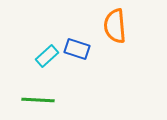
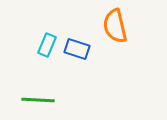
orange semicircle: rotated 8 degrees counterclockwise
cyan rectangle: moved 11 px up; rotated 25 degrees counterclockwise
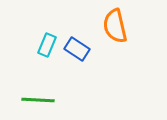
blue rectangle: rotated 15 degrees clockwise
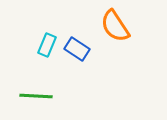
orange semicircle: rotated 20 degrees counterclockwise
green line: moved 2 px left, 4 px up
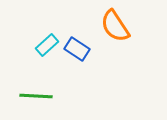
cyan rectangle: rotated 25 degrees clockwise
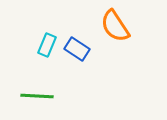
cyan rectangle: rotated 25 degrees counterclockwise
green line: moved 1 px right
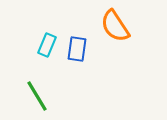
blue rectangle: rotated 65 degrees clockwise
green line: rotated 56 degrees clockwise
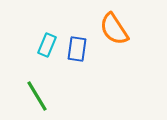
orange semicircle: moved 1 px left, 3 px down
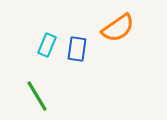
orange semicircle: moved 4 px right, 1 px up; rotated 92 degrees counterclockwise
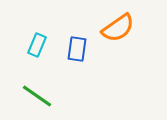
cyan rectangle: moved 10 px left
green line: rotated 24 degrees counterclockwise
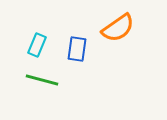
green line: moved 5 px right, 16 px up; rotated 20 degrees counterclockwise
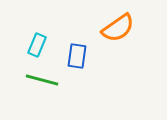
blue rectangle: moved 7 px down
